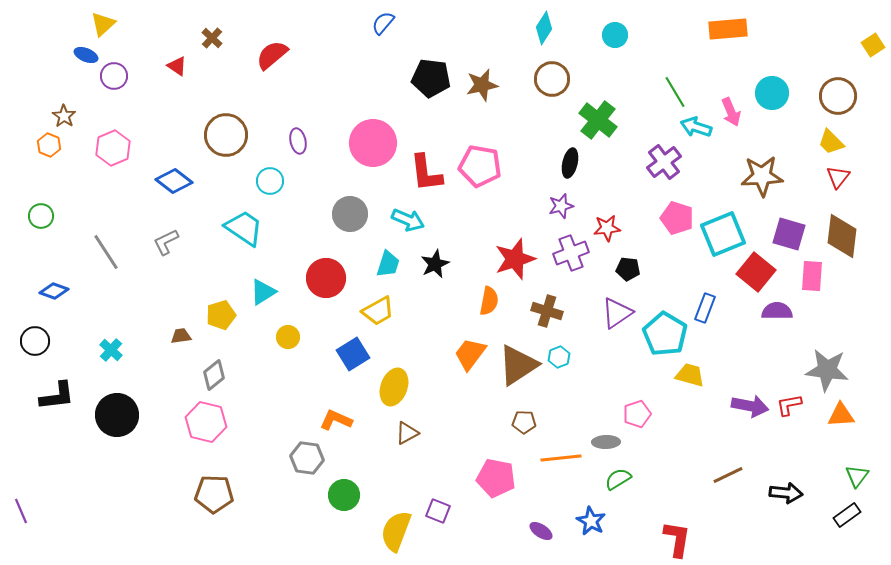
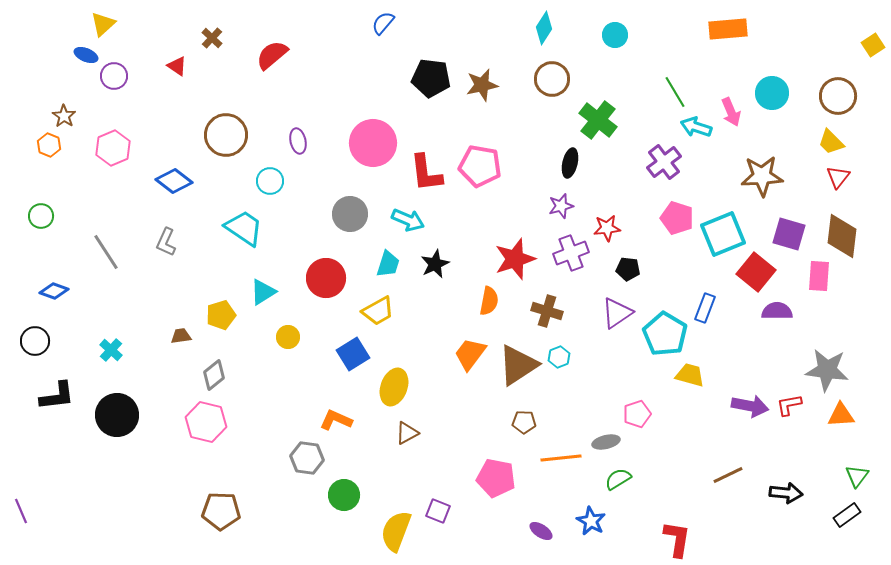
gray L-shape at (166, 242): rotated 40 degrees counterclockwise
pink rectangle at (812, 276): moved 7 px right
gray ellipse at (606, 442): rotated 12 degrees counterclockwise
brown pentagon at (214, 494): moved 7 px right, 17 px down
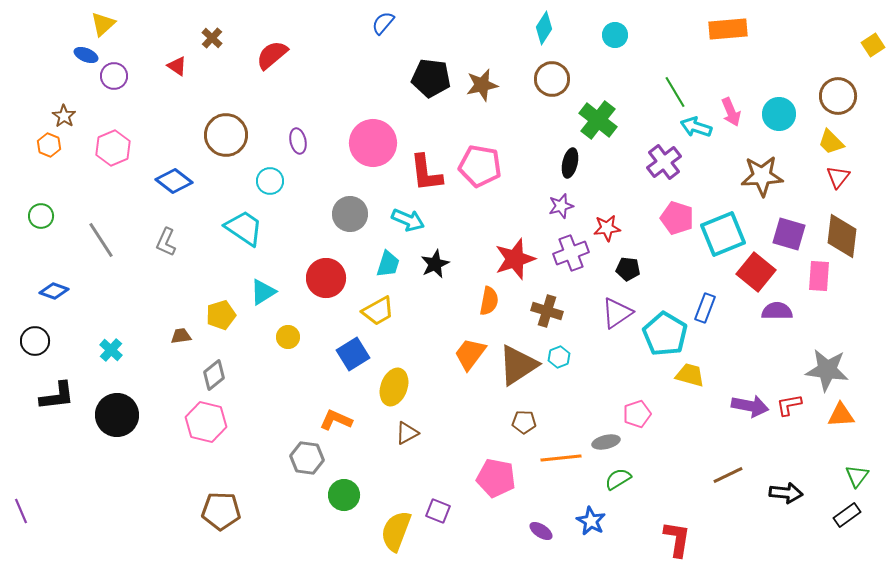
cyan circle at (772, 93): moved 7 px right, 21 px down
gray line at (106, 252): moved 5 px left, 12 px up
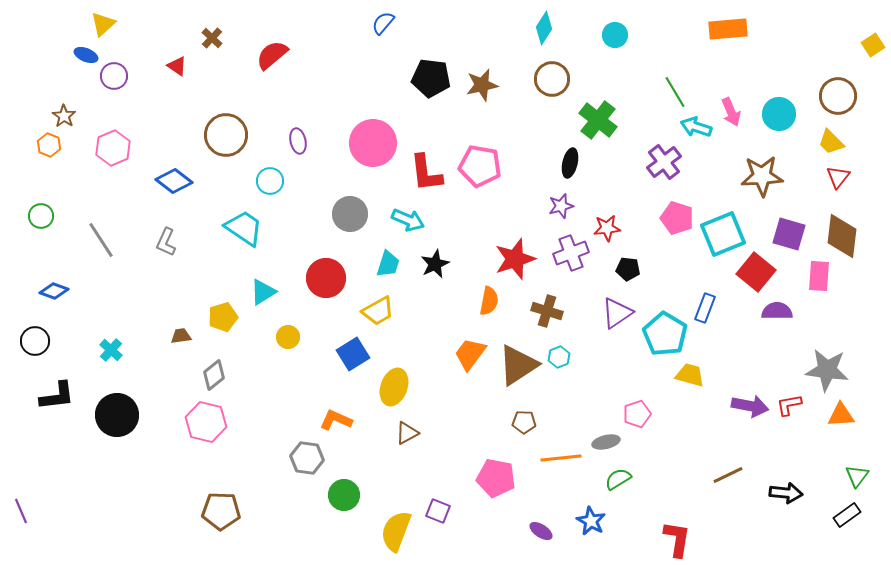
yellow pentagon at (221, 315): moved 2 px right, 2 px down
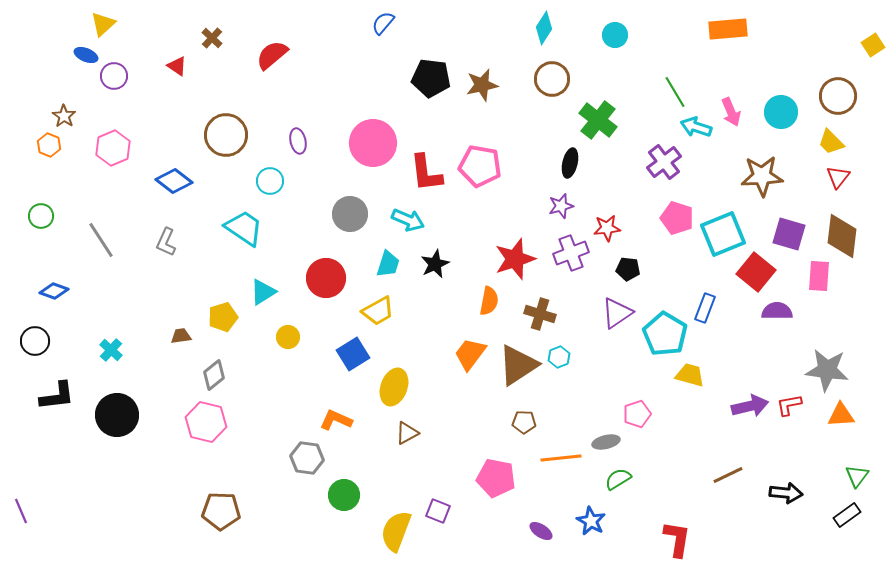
cyan circle at (779, 114): moved 2 px right, 2 px up
brown cross at (547, 311): moved 7 px left, 3 px down
purple arrow at (750, 406): rotated 24 degrees counterclockwise
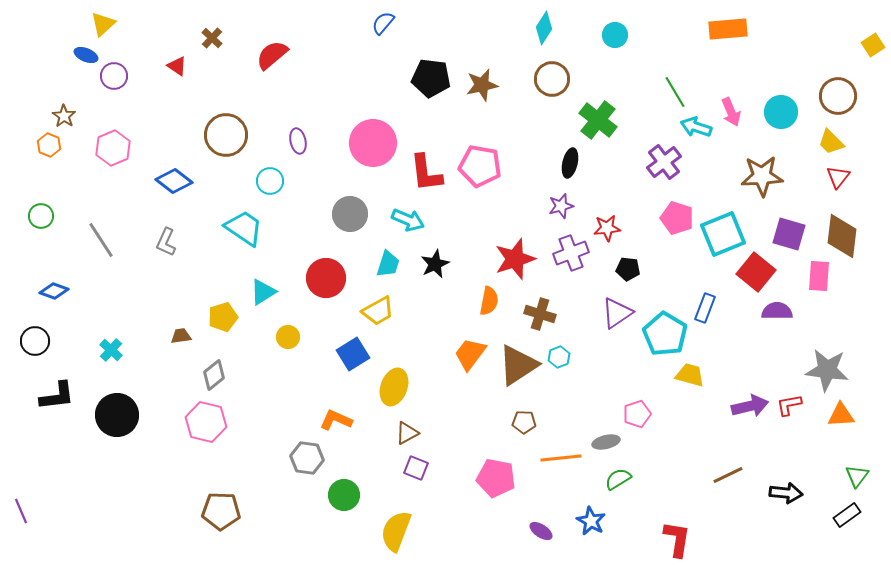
purple square at (438, 511): moved 22 px left, 43 px up
